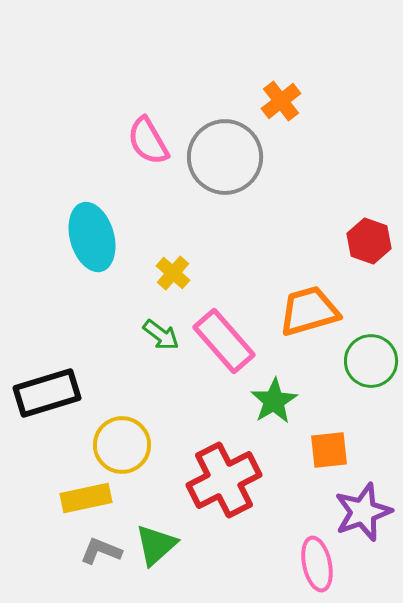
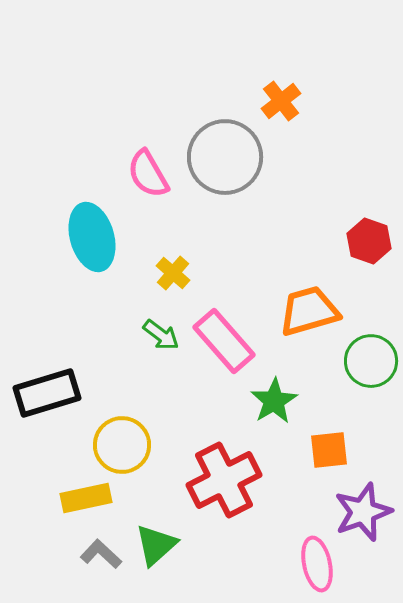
pink semicircle: moved 33 px down
gray L-shape: moved 3 px down; rotated 21 degrees clockwise
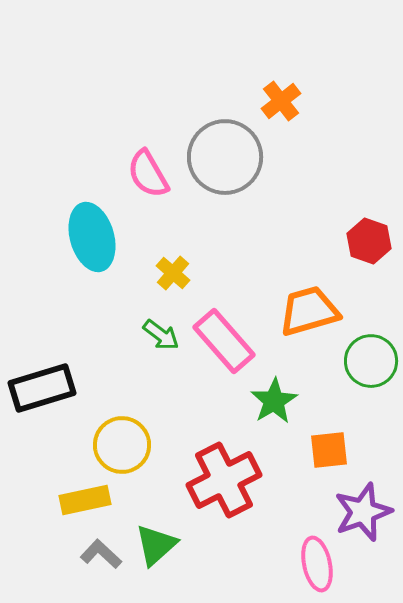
black rectangle: moved 5 px left, 5 px up
yellow rectangle: moved 1 px left, 2 px down
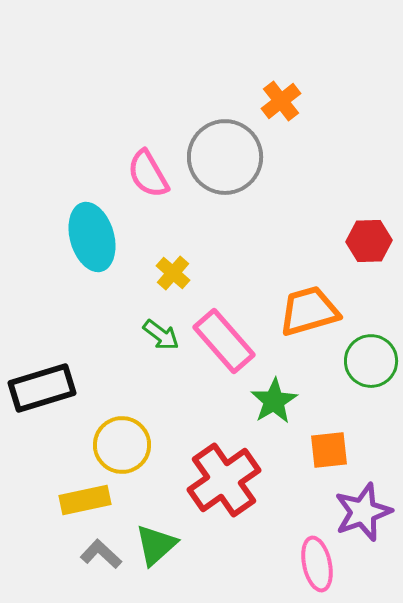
red hexagon: rotated 21 degrees counterclockwise
red cross: rotated 8 degrees counterclockwise
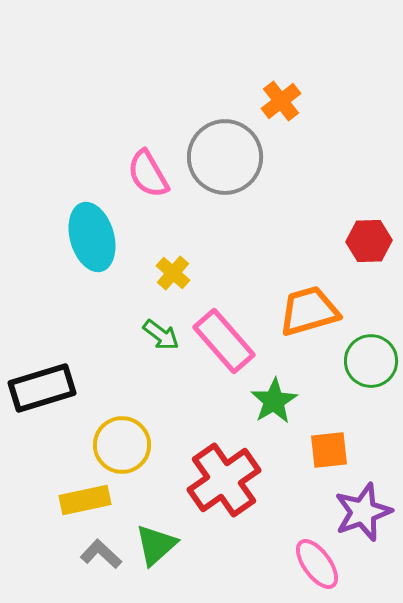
pink ellipse: rotated 24 degrees counterclockwise
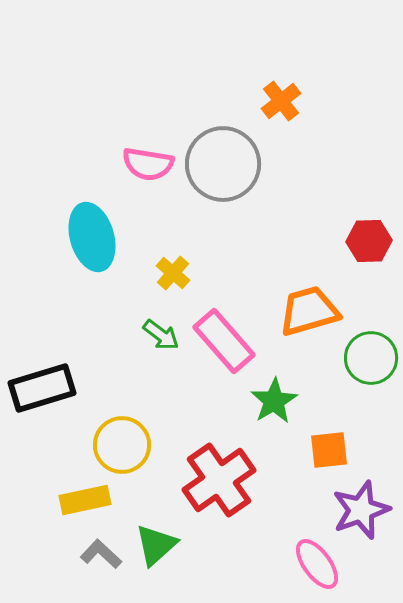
gray circle: moved 2 px left, 7 px down
pink semicircle: moved 10 px up; rotated 51 degrees counterclockwise
green circle: moved 3 px up
red cross: moved 5 px left
purple star: moved 2 px left, 2 px up
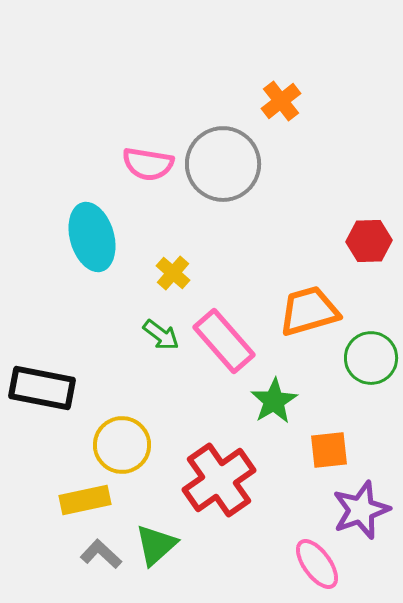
black rectangle: rotated 28 degrees clockwise
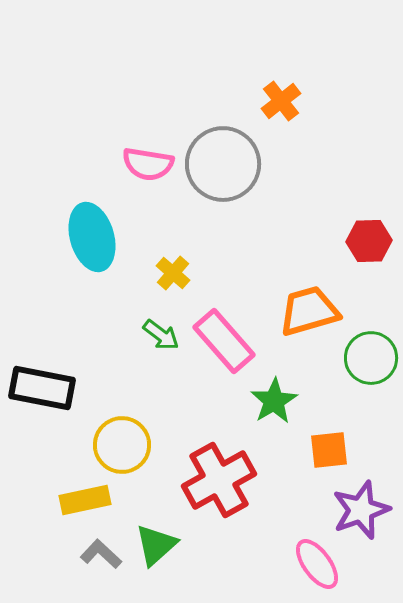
red cross: rotated 6 degrees clockwise
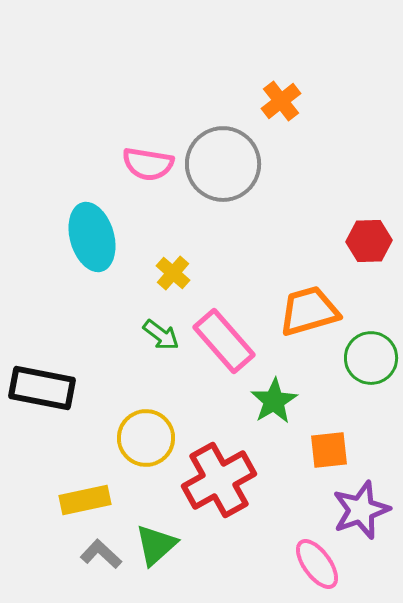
yellow circle: moved 24 px right, 7 px up
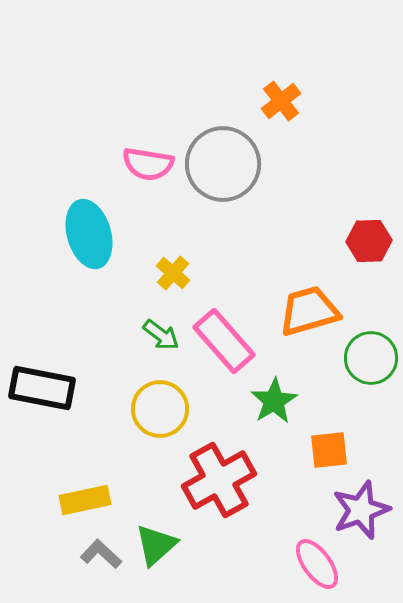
cyan ellipse: moved 3 px left, 3 px up
yellow circle: moved 14 px right, 29 px up
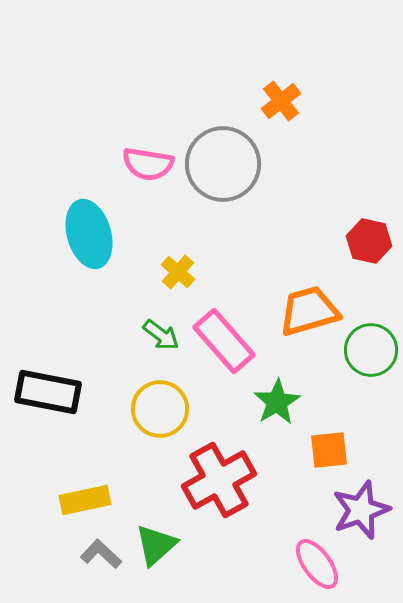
red hexagon: rotated 15 degrees clockwise
yellow cross: moved 5 px right, 1 px up
green circle: moved 8 px up
black rectangle: moved 6 px right, 4 px down
green star: moved 3 px right, 1 px down
